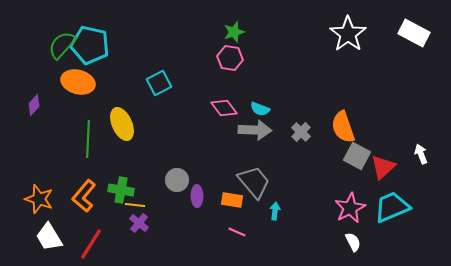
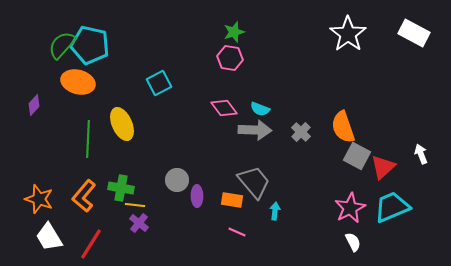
green cross: moved 2 px up
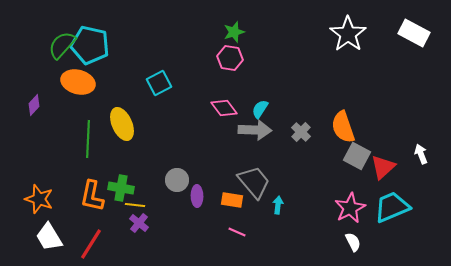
cyan semicircle: rotated 102 degrees clockwise
orange L-shape: moved 8 px right; rotated 28 degrees counterclockwise
cyan arrow: moved 3 px right, 6 px up
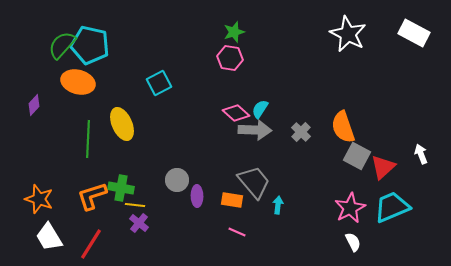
white star: rotated 9 degrees counterclockwise
pink diamond: moved 12 px right, 5 px down; rotated 12 degrees counterclockwise
orange L-shape: rotated 60 degrees clockwise
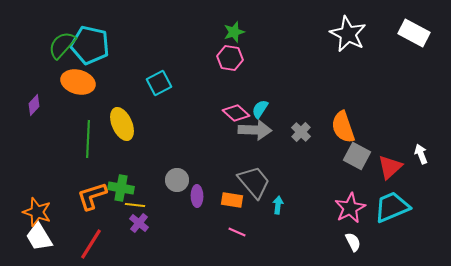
red triangle: moved 7 px right
orange star: moved 2 px left, 13 px down
white trapezoid: moved 10 px left
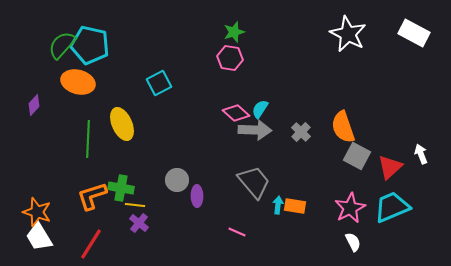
orange rectangle: moved 63 px right, 6 px down
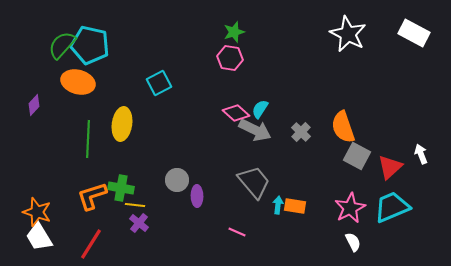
yellow ellipse: rotated 32 degrees clockwise
gray arrow: rotated 24 degrees clockwise
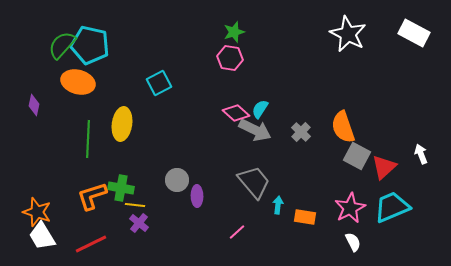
purple diamond: rotated 30 degrees counterclockwise
red triangle: moved 6 px left
orange rectangle: moved 10 px right, 11 px down
pink line: rotated 66 degrees counterclockwise
white trapezoid: moved 3 px right, 1 px up
red line: rotated 32 degrees clockwise
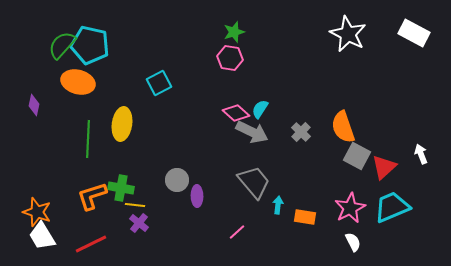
gray arrow: moved 3 px left, 2 px down
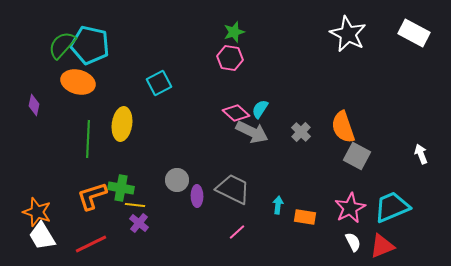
red triangle: moved 2 px left, 79 px down; rotated 20 degrees clockwise
gray trapezoid: moved 21 px left, 7 px down; rotated 24 degrees counterclockwise
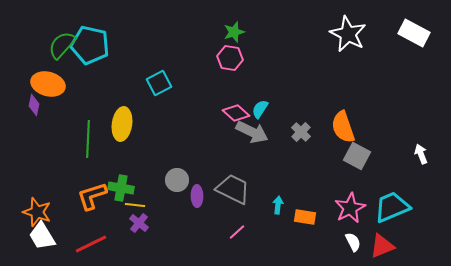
orange ellipse: moved 30 px left, 2 px down
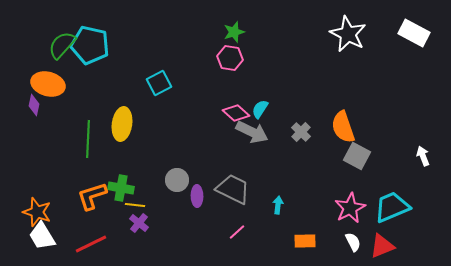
white arrow: moved 2 px right, 2 px down
orange rectangle: moved 24 px down; rotated 10 degrees counterclockwise
